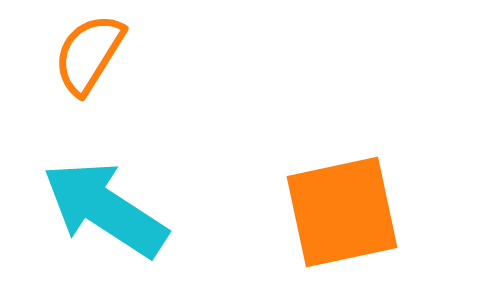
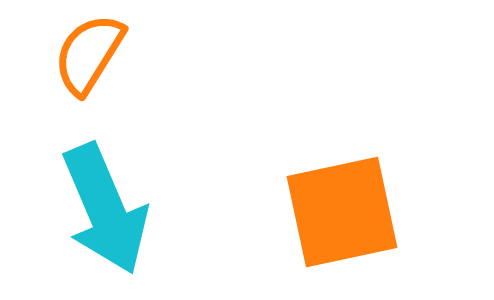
cyan arrow: rotated 146 degrees counterclockwise
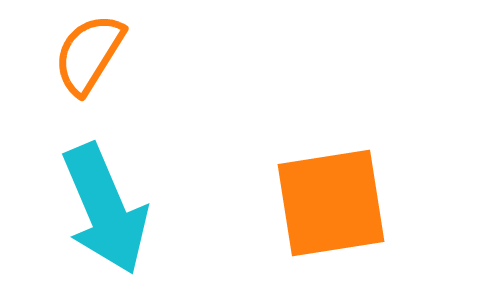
orange square: moved 11 px left, 9 px up; rotated 3 degrees clockwise
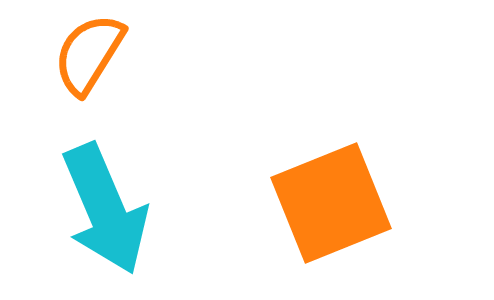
orange square: rotated 13 degrees counterclockwise
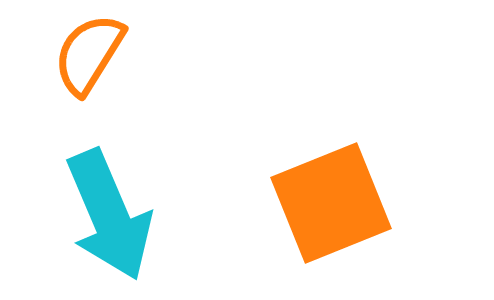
cyan arrow: moved 4 px right, 6 px down
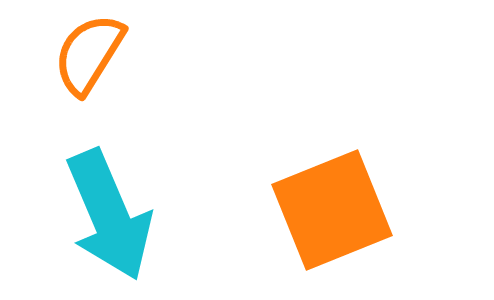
orange square: moved 1 px right, 7 px down
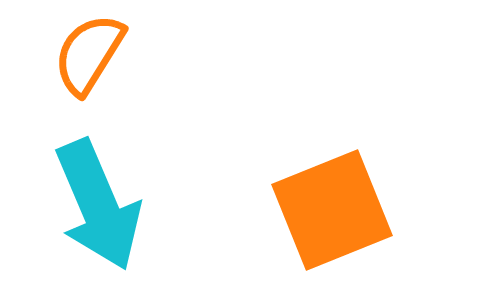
cyan arrow: moved 11 px left, 10 px up
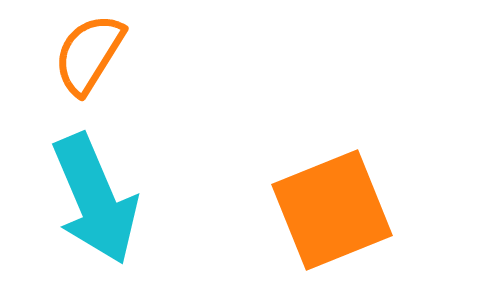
cyan arrow: moved 3 px left, 6 px up
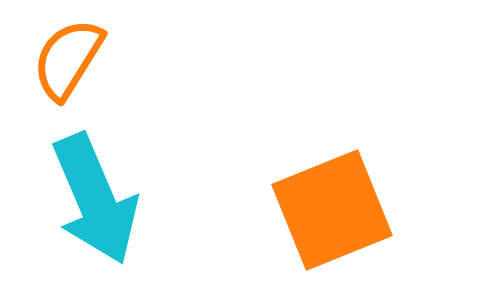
orange semicircle: moved 21 px left, 5 px down
